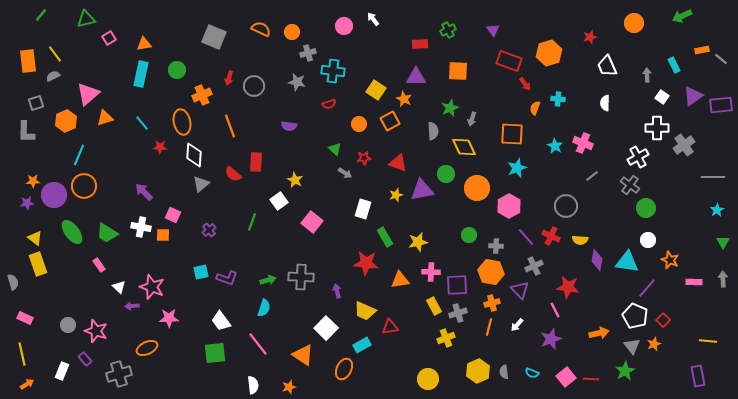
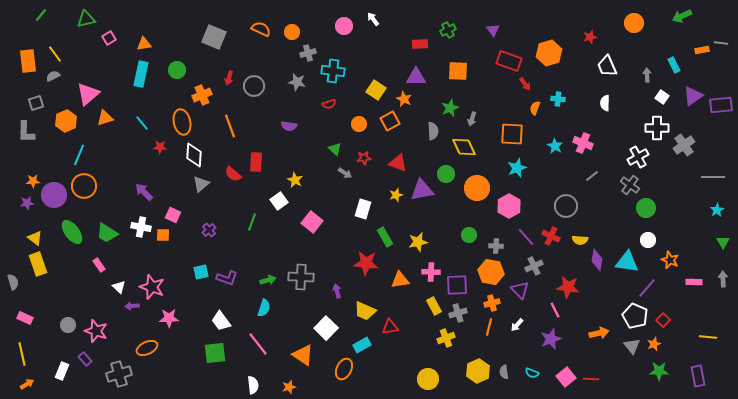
gray line at (721, 59): moved 16 px up; rotated 32 degrees counterclockwise
yellow line at (708, 341): moved 4 px up
green star at (625, 371): moved 34 px right; rotated 30 degrees clockwise
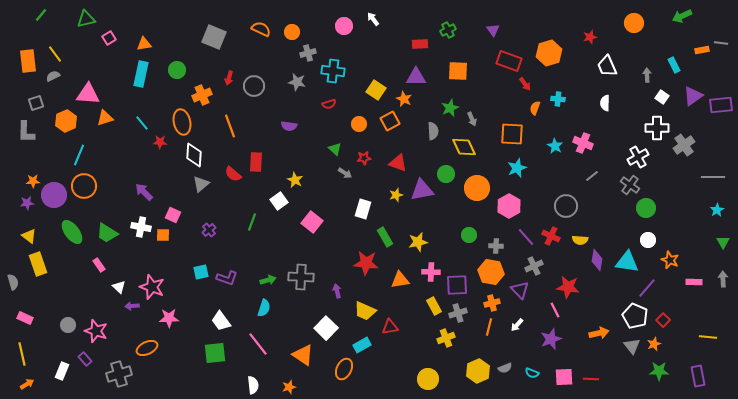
pink triangle at (88, 94): rotated 45 degrees clockwise
gray arrow at (472, 119): rotated 40 degrees counterclockwise
red star at (160, 147): moved 5 px up
yellow triangle at (35, 238): moved 6 px left, 2 px up
gray semicircle at (504, 372): moved 1 px right, 4 px up; rotated 104 degrees counterclockwise
pink square at (566, 377): moved 2 px left; rotated 36 degrees clockwise
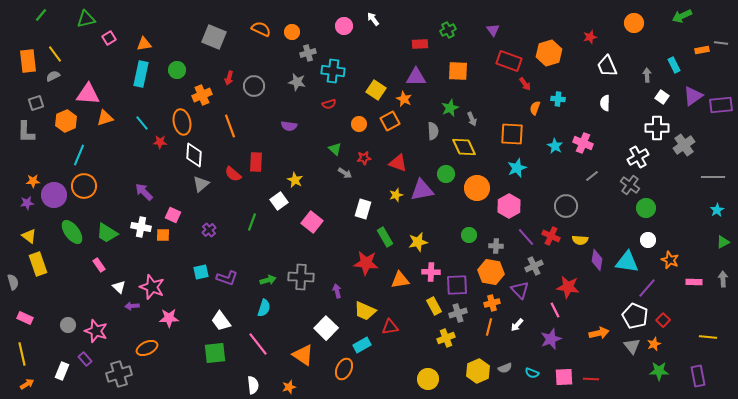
green triangle at (723, 242): rotated 32 degrees clockwise
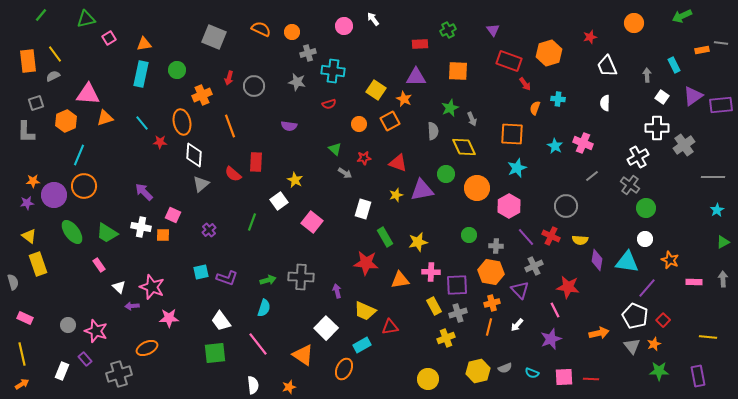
white circle at (648, 240): moved 3 px left, 1 px up
yellow hexagon at (478, 371): rotated 10 degrees clockwise
orange arrow at (27, 384): moved 5 px left
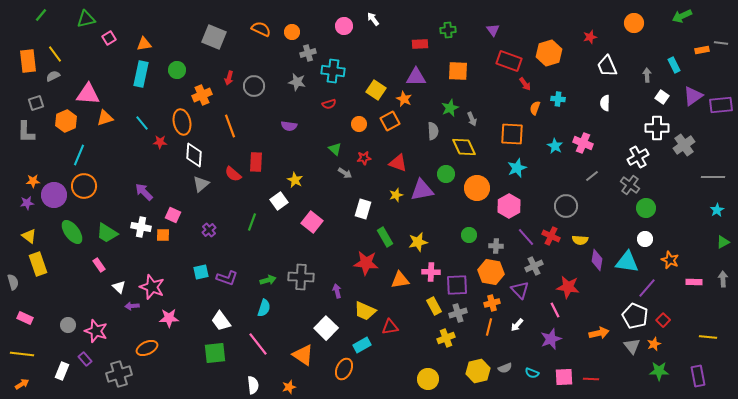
green cross at (448, 30): rotated 21 degrees clockwise
yellow line at (22, 354): rotated 70 degrees counterclockwise
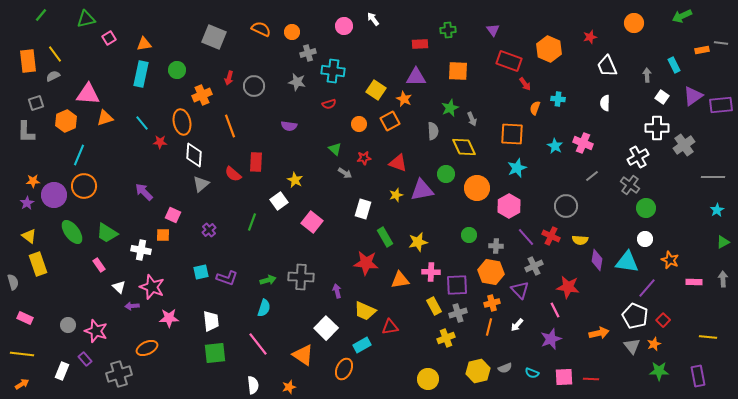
orange hexagon at (549, 53): moved 4 px up; rotated 20 degrees counterclockwise
purple star at (27, 203): rotated 24 degrees counterclockwise
white cross at (141, 227): moved 23 px down
white trapezoid at (221, 321): moved 10 px left; rotated 150 degrees counterclockwise
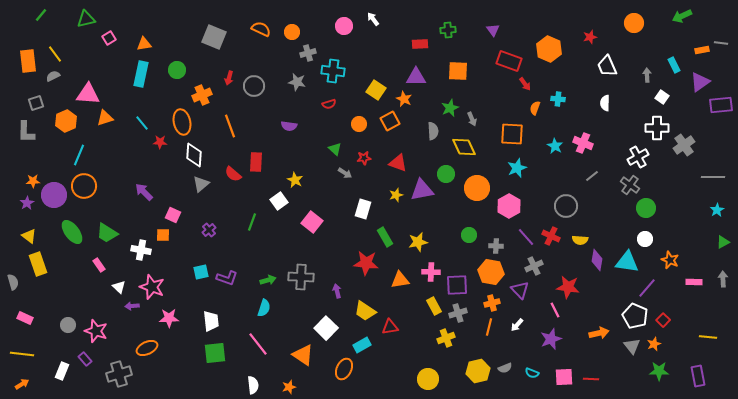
purple triangle at (693, 96): moved 7 px right, 14 px up
yellow trapezoid at (365, 311): rotated 10 degrees clockwise
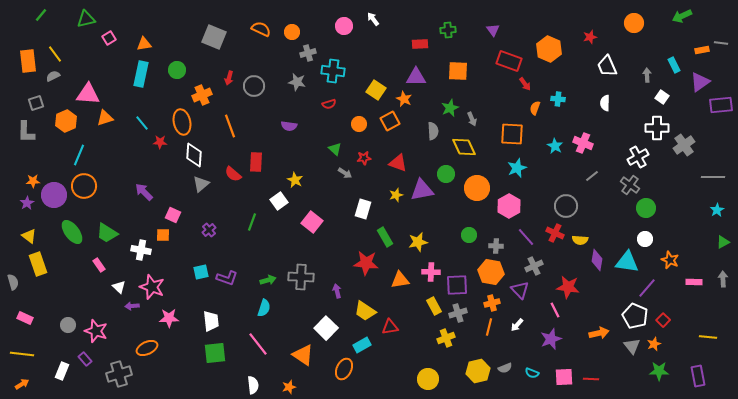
red cross at (551, 236): moved 4 px right, 3 px up
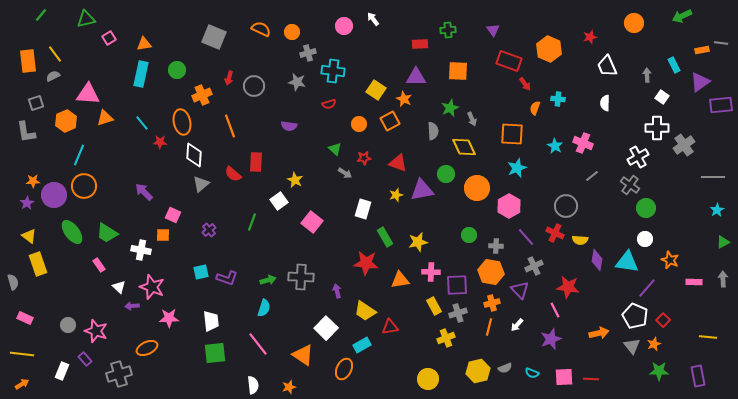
gray L-shape at (26, 132): rotated 10 degrees counterclockwise
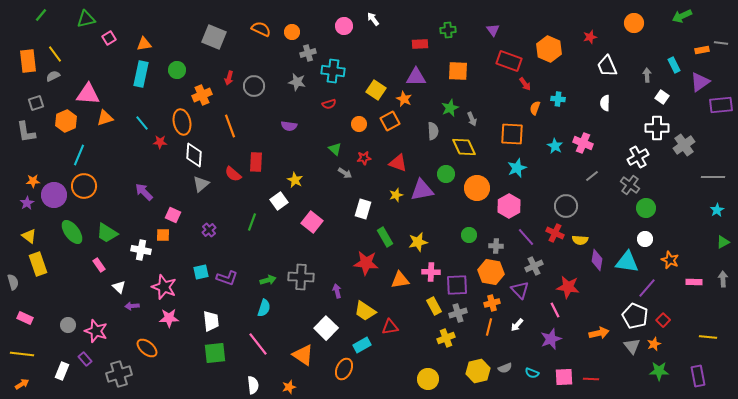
pink star at (152, 287): moved 12 px right
orange ellipse at (147, 348): rotated 65 degrees clockwise
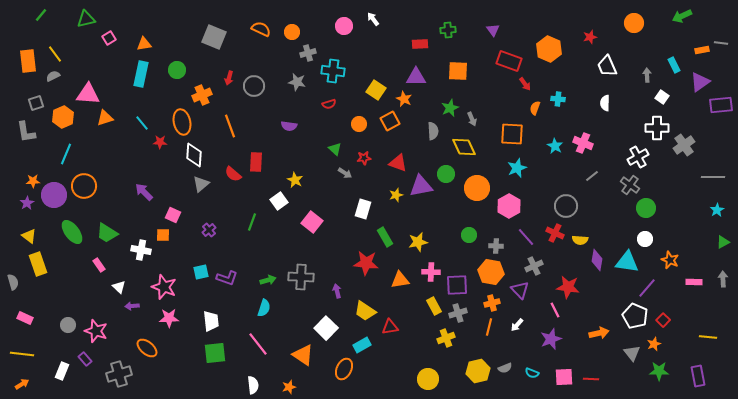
orange hexagon at (66, 121): moved 3 px left, 4 px up
cyan line at (79, 155): moved 13 px left, 1 px up
purple triangle at (422, 190): moved 1 px left, 4 px up
gray triangle at (632, 346): moved 7 px down
